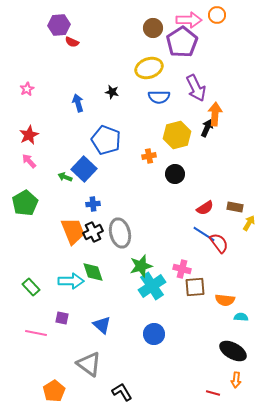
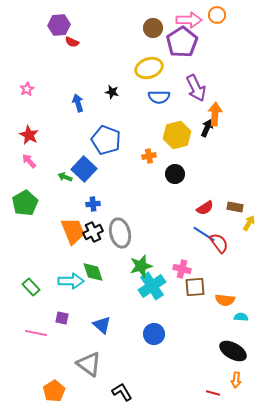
red star at (29, 135): rotated 18 degrees counterclockwise
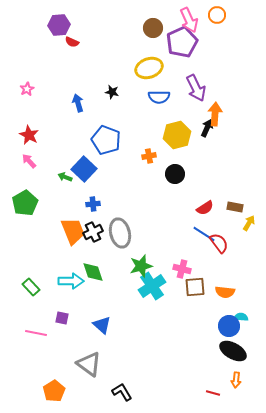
pink arrow at (189, 20): rotated 65 degrees clockwise
purple pentagon at (182, 42): rotated 8 degrees clockwise
orange semicircle at (225, 300): moved 8 px up
blue circle at (154, 334): moved 75 px right, 8 px up
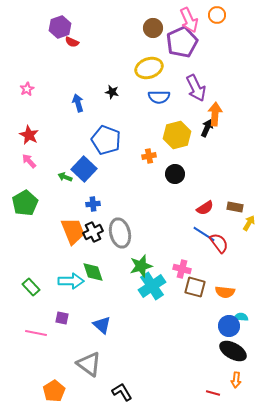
purple hexagon at (59, 25): moved 1 px right, 2 px down; rotated 15 degrees counterclockwise
brown square at (195, 287): rotated 20 degrees clockwise
